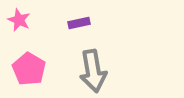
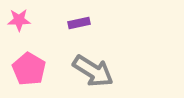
pink star: rotated 25 degrees counterclockwise
gray arrow: rotated 48 degrees counterclockwise
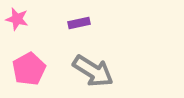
pink star: moved 2 px left, 1 px up; rotated 15 degrees clockwise
pink pentagon: rotated 12 degrees clockwise
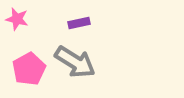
gray arrow: moved 18 px left, 9 px up
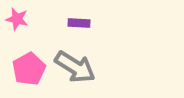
purple rectangle: rotated 15 degrees clockwise
gray arrow: moved 5 px down
